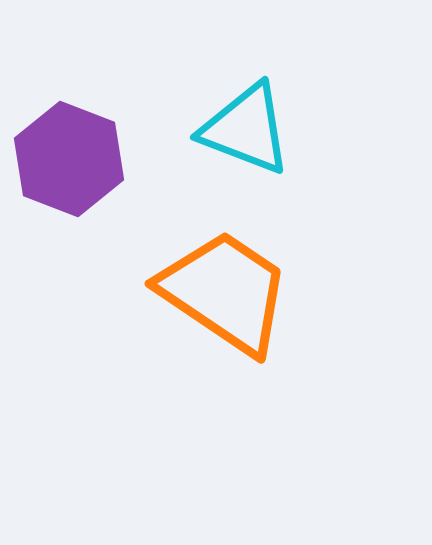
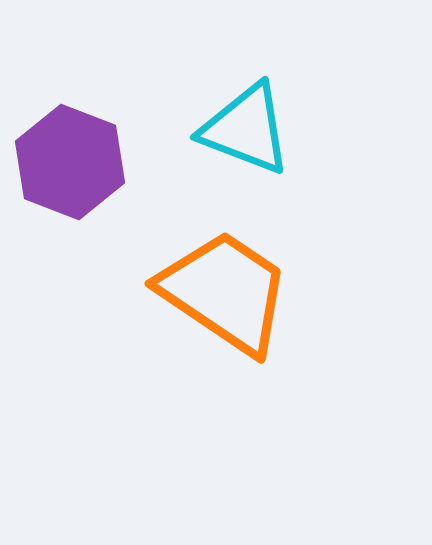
purple hexagon: moved 1 px right, 3 px down
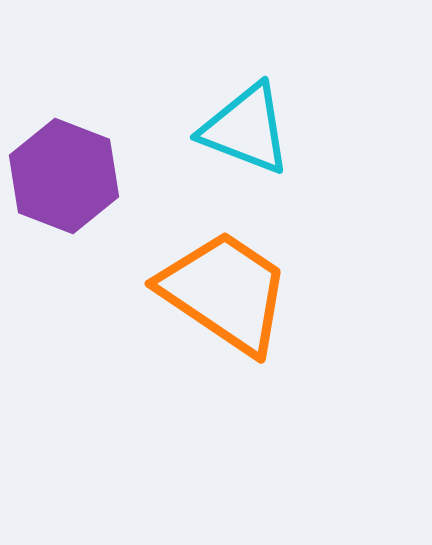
purple hexagon: moved 6 px left, 14 px down
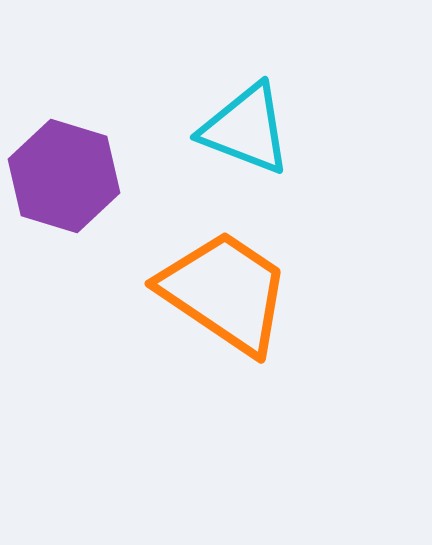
purple hexagon: rotated 4 degrees counterclockwise
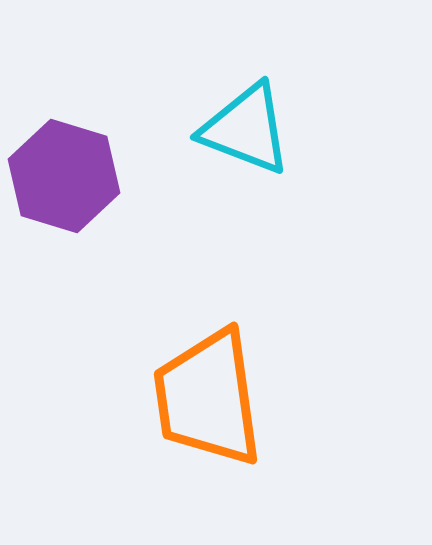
orange trapezoid: moved 17 px left, 106 px down; rotated 132 degrees counterclockwise
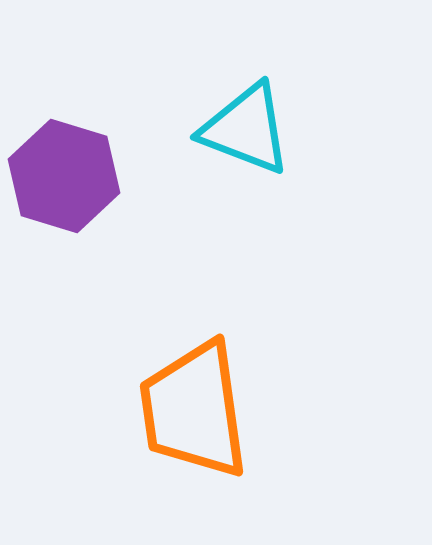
orange trapezoid: moved 14 px left, 12 px down
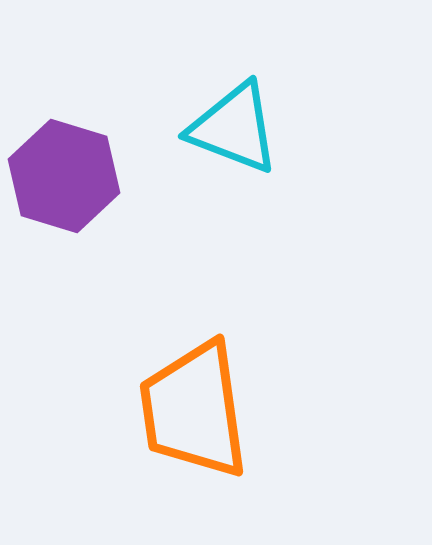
cyan triangle: moved 12 px left, 1 px up
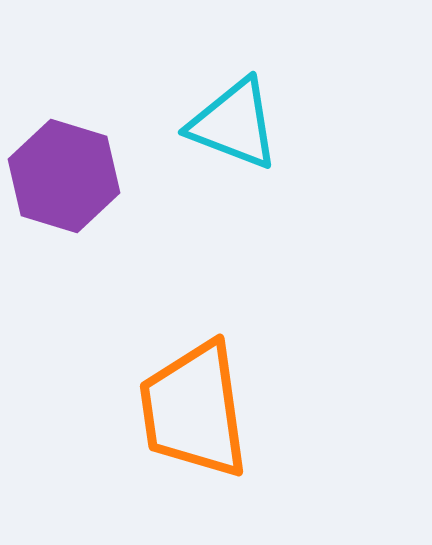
cyan triangle: moved 4 px up
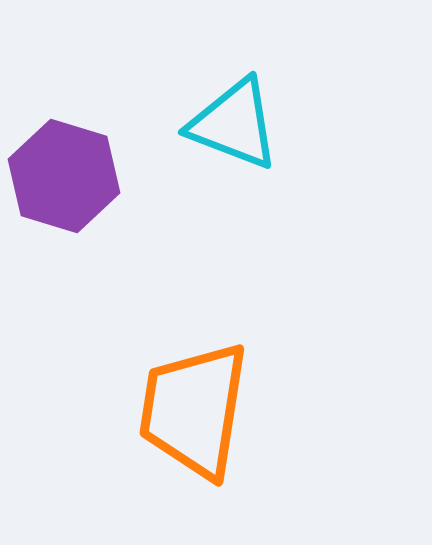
orange trapezoid: rotated 17 degrees clockwise
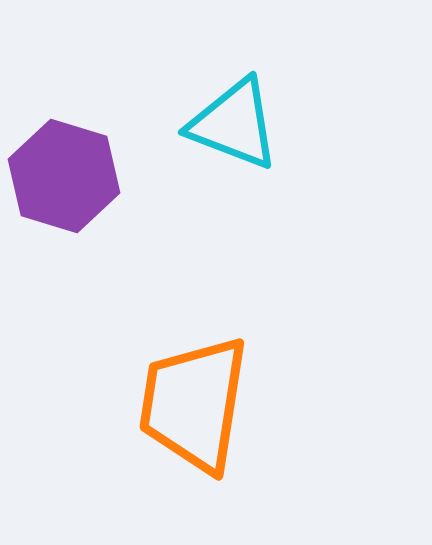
orange trapezoid: moved 6 px up
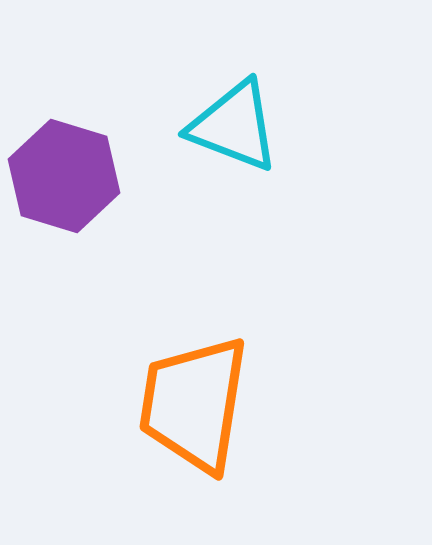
cyan triangle: moved 2 px down
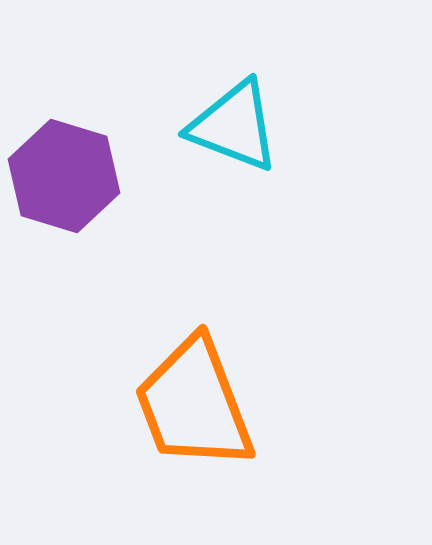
orange trapezoid: rotated 30 degrees counterclockwise
